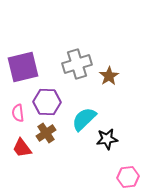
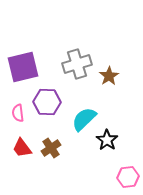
brown cross: moved 5 px right, 15 px down
black star: moved 1 px down; rotated 30 degrees counterclockwise
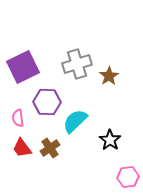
purple square: rotated 12 degrees counterclockwise
pink semicircle: moved 5 px down
cyan semicircle: moved 9 px left, 2 px down
black star: moved 3 px right
brown cross: moved 1 px left
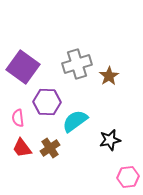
purple square: rotated 28 degrees counterclockwise
cyan semicircle: rotated 8 degrees clockwise
black star: rotated 25 degrees clockwise
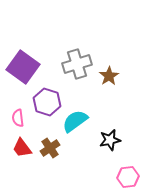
purple hexagon: rotated 16 degrees clockwise
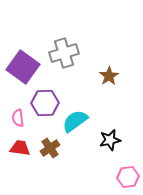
gray cross: moved 13 px left, 11 px up
purple hexagon: moved 2 px left, 1 px down; rotated 20 degrees counterclockwise
red trapezoid: moved 2 px left; rotated 135 degrees clockwise
